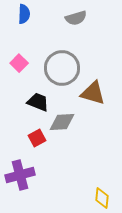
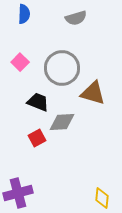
pink square: moved 1 px right, 1 px up
purple cross: moved 2 px left, 18 px down
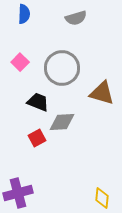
brown triangle: moved 9 px right
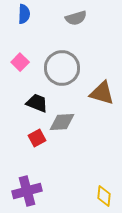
black trapezoid: moved 1 px left, 1 px down
purple cross: moved 9 px right, 2 px up
yellow diamond: moved 2 px right, 2 px up
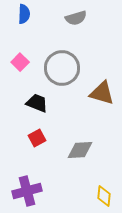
gray diamond: moved 18 px right, 28 px down
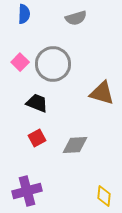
gray circle: moved 9 px left, 4 px up
gray diamond: moved 5 px left, 5 px up
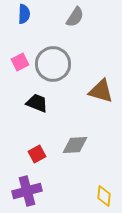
gray semicircle: moved 1 px left, 1 px up; rotated 40 degrees counterclockwise
pink square: rotated 18 degrees clockwise
brown triangle: moved 1 px left, 2 px up
red square: moved 16 px down
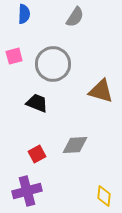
pink square: moved 6 px left, 6 px up; rotated 12 degrees clockwise
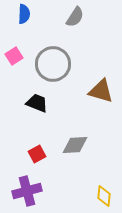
pink square: rotated 18 degrees counterclockwise
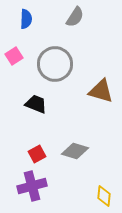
blue semicircle: moved 2 px right, 5 px down
gray circle: moved 2 px right
black trapezoid: moved 1 px left, 1 px down
gray diamond: moved 6 px down; rotated 20 degrees clockwise
purple cross: moved 5 px right, 5 px up
